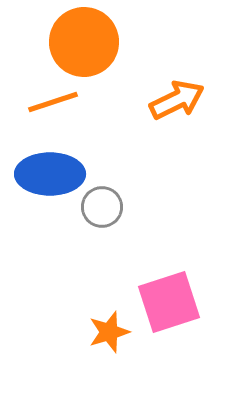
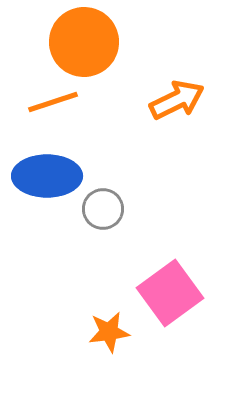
blue ellipse: moved 3 px left, 2 px down
gray circle: moved 1 px right, 2 px down
pink square: moved 1 px right, 9 px up; rotated 18 degrees counterclockwise
orange star: rotated 9 degrees clockwise
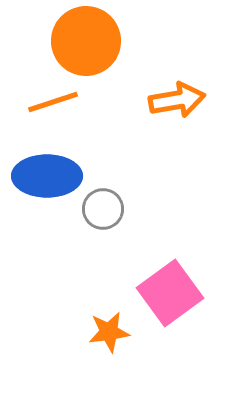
orange circle: moved 2 px right, 1 px up
orange arrow: rotated 16 degrees clockwise
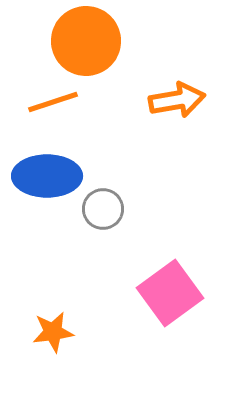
orange star: moved 56 px left
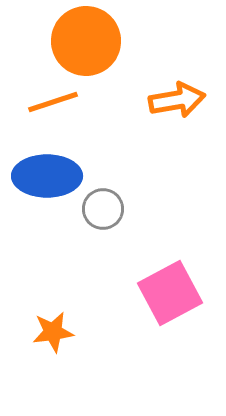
pink square: rotated 8 degrees clockwise
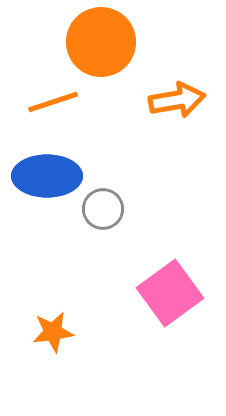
orange circle: moved 15 px right, 1 px down
pink square: rotated 8 degrees counterclockwise
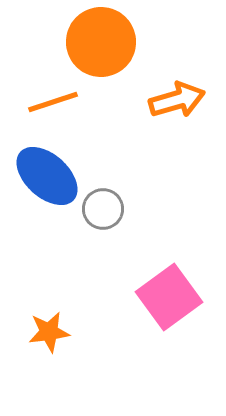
orange arrow: rotated 6 degrees counterclockwise
blue ellipse: rotated 42 degrees clockwise
pink square: moved 1 px left, 4 px down
orange star: moved 4 px left
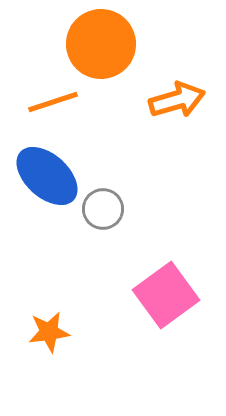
orange circle: moved 2 px down
pink square: moved 3 px left, 2 px up
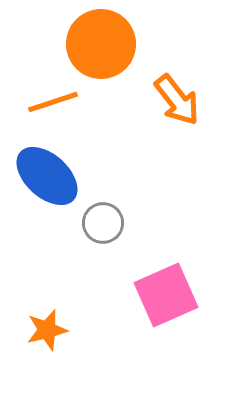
orange arrow: rotated 68 degrees clockwise
gray circle: moved 14 px down
pink square: rotated 12 degrees clockwise
orange star: moved 2 px left, 2 px up; rotated 6 degrees counterclockwise
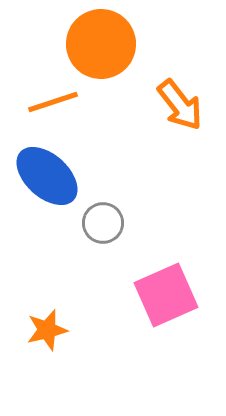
orange arrow: moved 3 px right, 5 px down
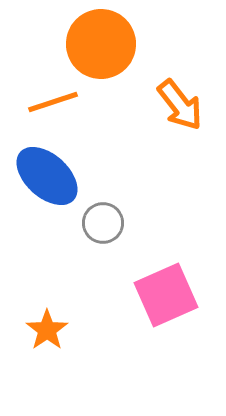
orange star: rotated 21 degrees counterclockwise
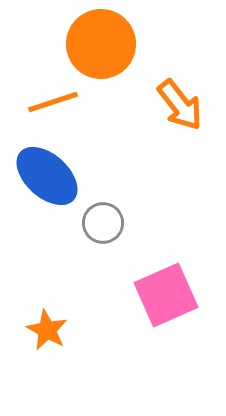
orange star: rotated 9 degrees counterclockwise
